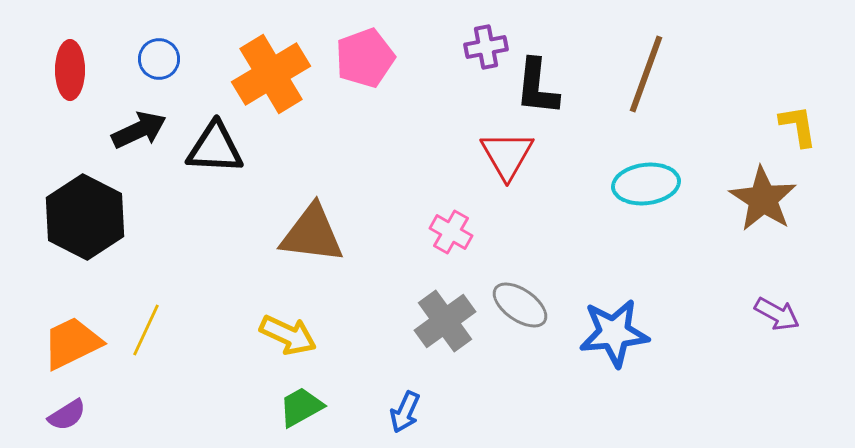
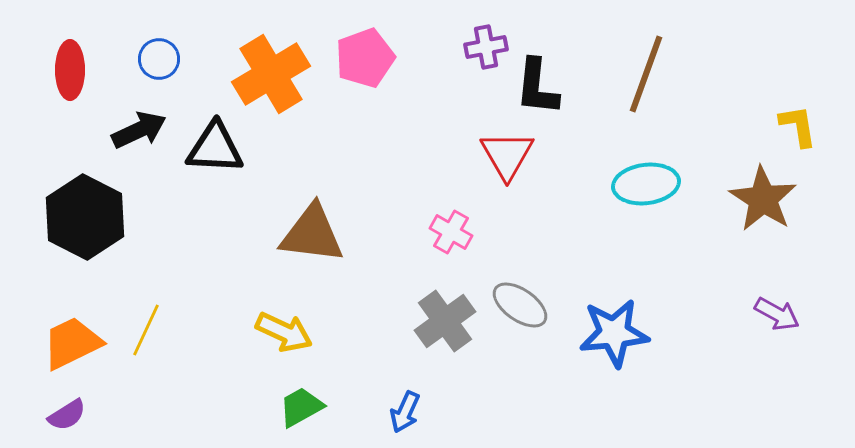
yellow arrow: moved 4 px left, 3 px up
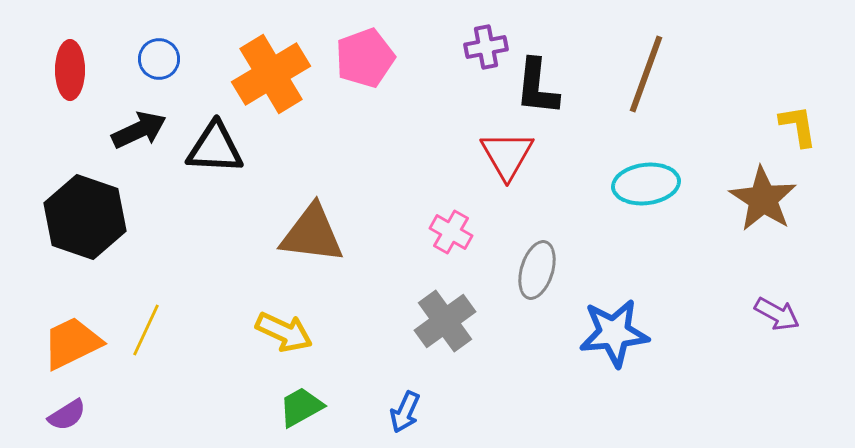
black hexagon: rotated 8 degrees counterclockwise
gray ellipse: moved 17 px right, 35 px up; rotated 72 degrees clockwise
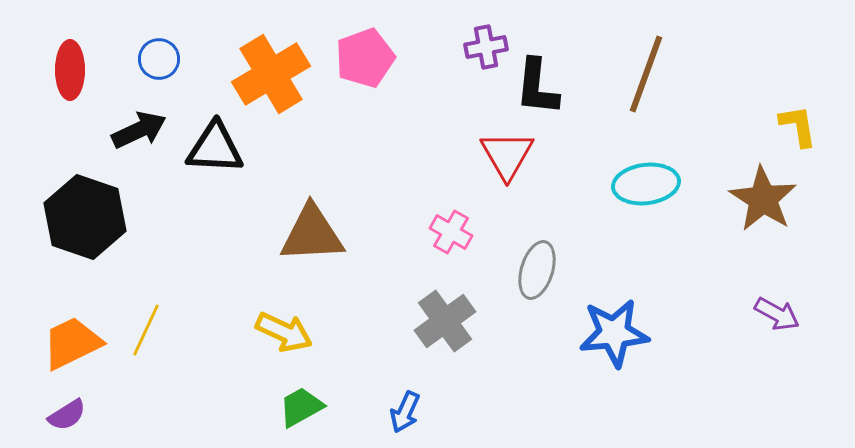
brown triangle: rotated 10 degrees counterclockwise
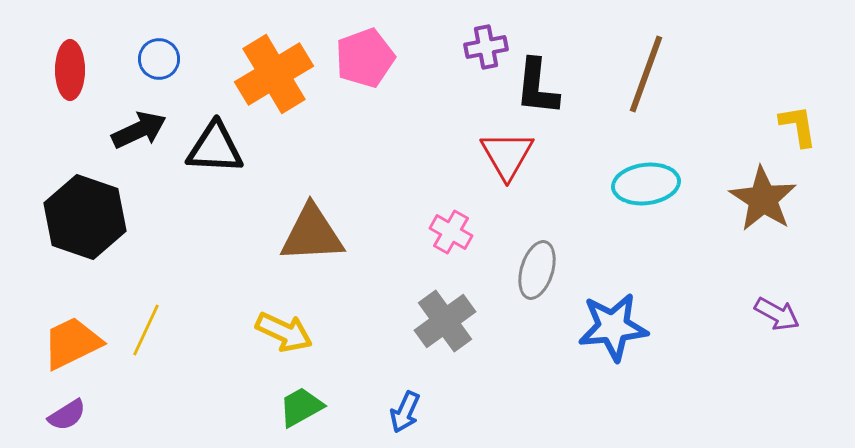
orange cross: moved 3 px right
blue star: moved 1 px left, 6 px up
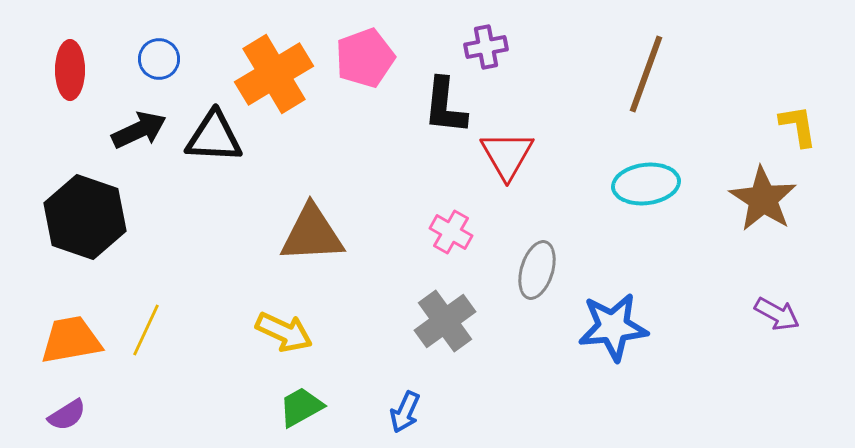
black L-shape: moved 92 px left, 19 px down
black triangle: moved 1 px left, 11 px up
orange trapezoid: moved 1 px left, 3 px up; rotated 16 degrees clockwise
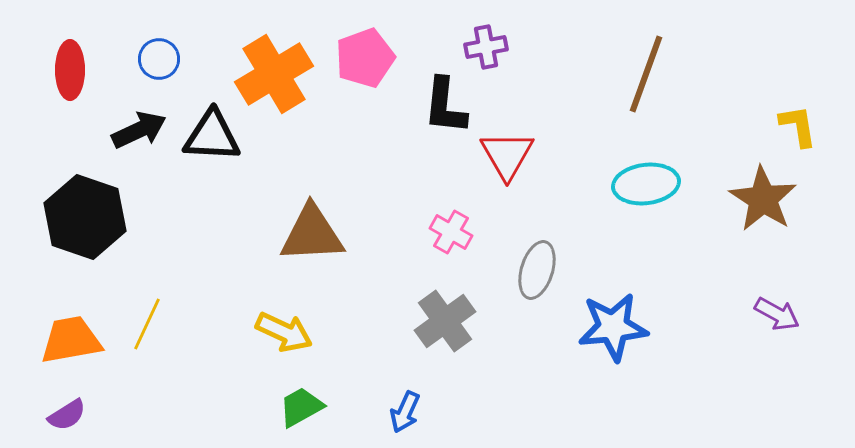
black triangle: moved 2 px left, 1 px up
yellow line: moved 1 px right, 6 px up
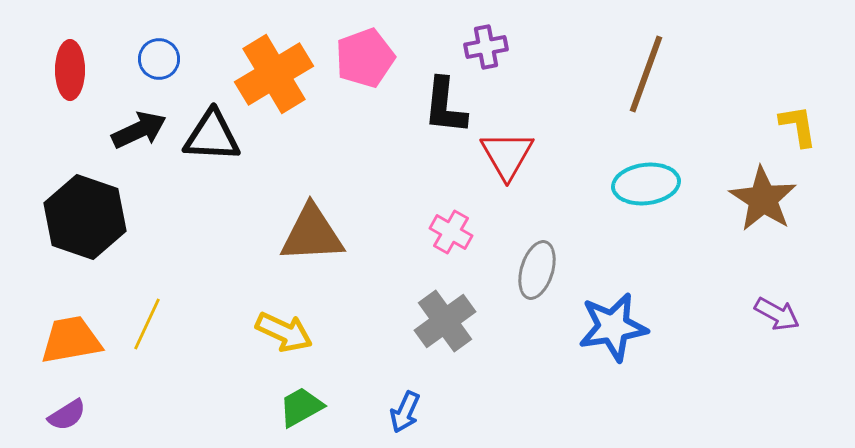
blue star: rotated 4 degrees counterclockwise
